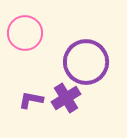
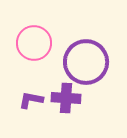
pink circle: moved 9 px right, 10 px down
purple cross: rotated 36 degrees clockwise
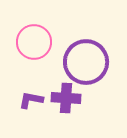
pink circle: moved 1 px up
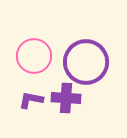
pink circle: moved 14 px down
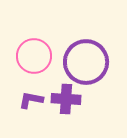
purple cross: moved 1 px down
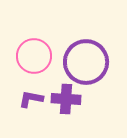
purple L-shape: moved 1 px up
